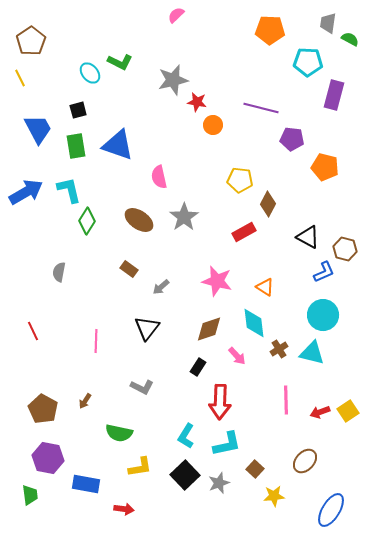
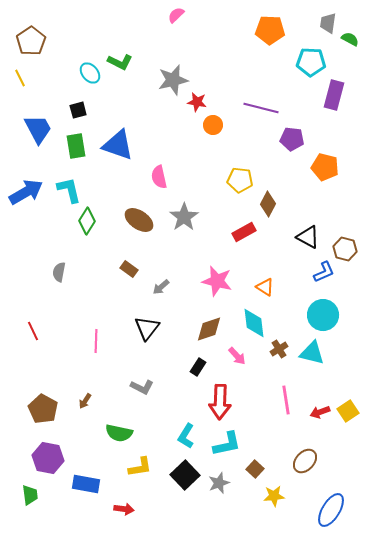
cyan pentagon at (308, 62): moved 3 px right
pink line at (286, 400): rotated 8 degrees counterclockwise
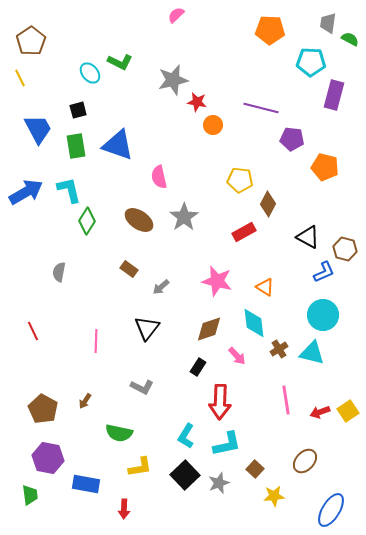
red arrow at (124, 509): rotated 84 degrees clockwise
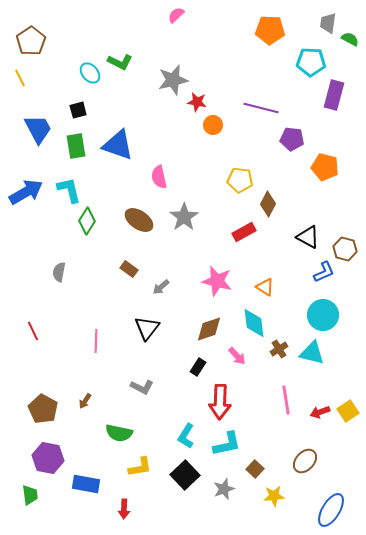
gray star at (219, 483): moved 5 px right, 6 px down
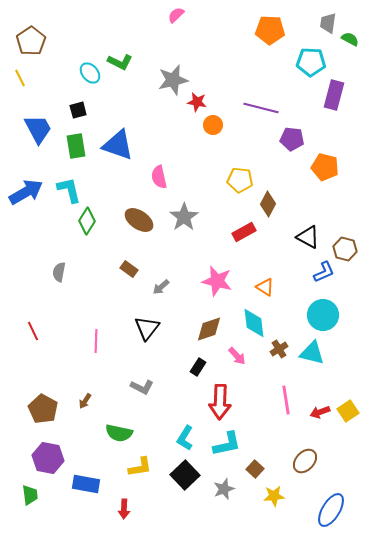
cyan L-shape at (186, 436): moved 1 px left, 2 px down
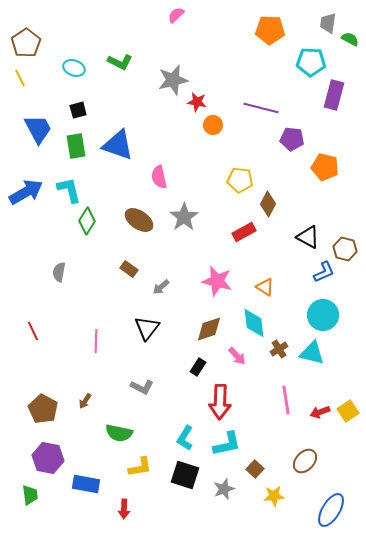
brown pentagon at (31, 41): moved 5 px left, 2 px down
cyan ellipse at (90, 73): moved 16 px left, 5 px up; rotated 30 degrees counterclockwise
black square at (185, 475): rotated 28 degrees counterclockwise
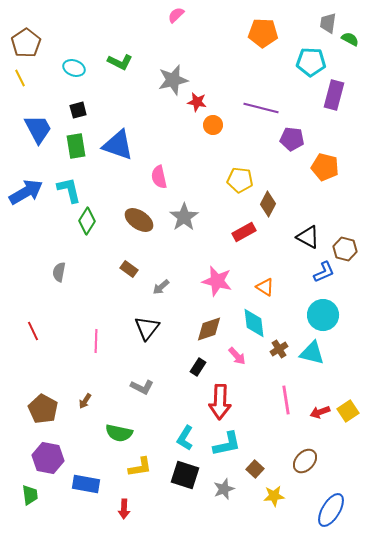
orange pentagon at (270, 30): moved 7 px left, 3 px down
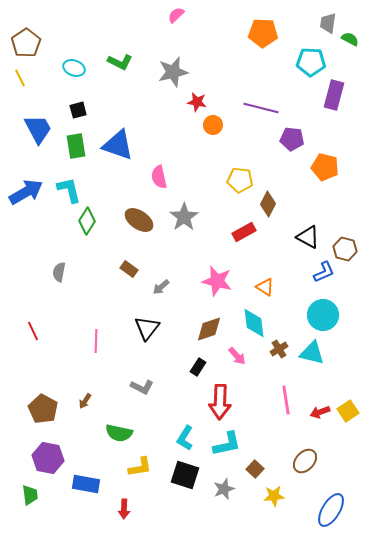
gray star at (173, 80): moved 8 px up
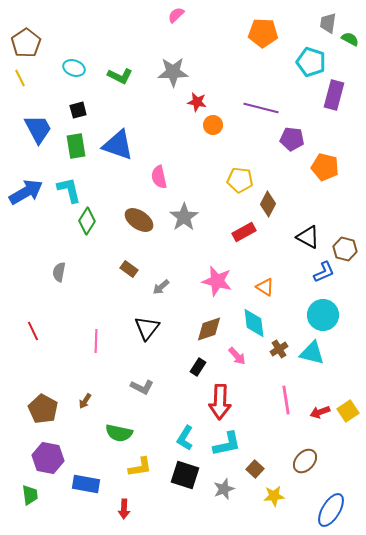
green L-shape at (120, 62): moved 14 px down
cyan pentagon at (311, 62): rotated 16 degrees clockwise
gray star at (173, 72): rotated 12 degrees clockwise
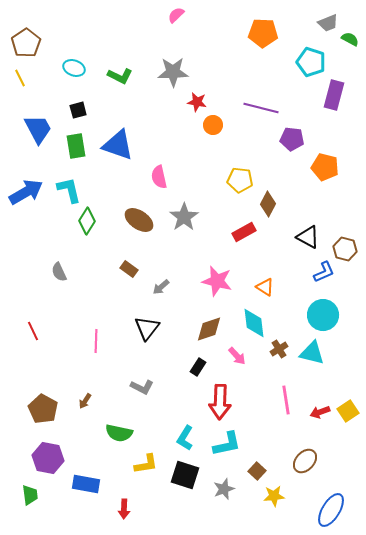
gray trapezoid at (328, 23): rotated 120 degrees counterclockwise
gray semicircle at (59, 272): rotated 36 degrees counterclockwise
yellow L-shape at (140, 467): moved 6 px right, 3 px up
brown square at (255, 469): moved 2 px right, 2 px down
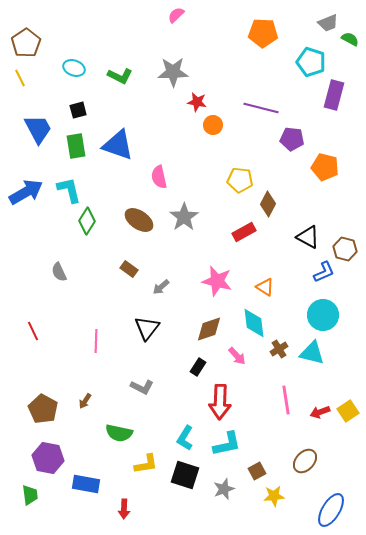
brown square at (257, 471): rotated 18 degrees clockwise
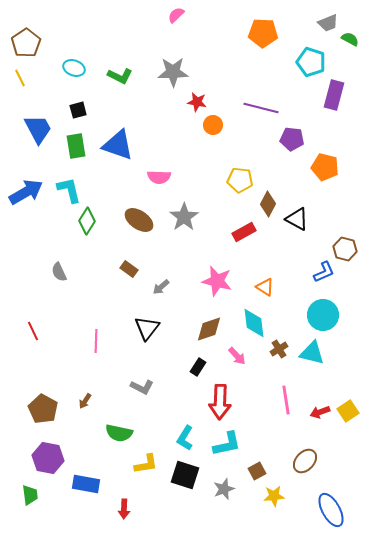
pink semicircle at (159, 177): rotated 75 degrees counterclockwise
black triangle at (308, 237): moved 11 px left, 18 px up
blue ellipse at (331, 510): rotated 60 degrees counterclockwise
